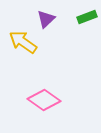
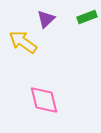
pink diamond: rotated 40 degrees clockwise
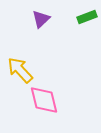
purple triangle: moved 5 px left
yellow arrow: moved 3 px left, 28 px down; rotated 12 degrees clockwise
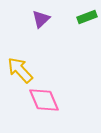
pink diamond: rotated 8 degrees counterclockwise
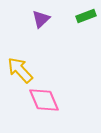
green rectangle: moved 1 px left, 1 px up
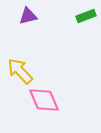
purple triangle: moved 13 px left, 3 px up; rotated 30 degrees clockwise
yellow arrow: moved 1 px down
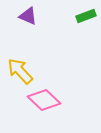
purple triangle: rotated 36 degrees clockwise
pink diamond: rotated 24 degrees counterclockwise
